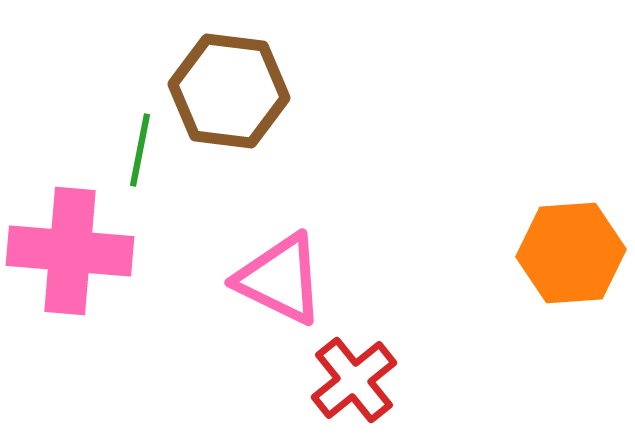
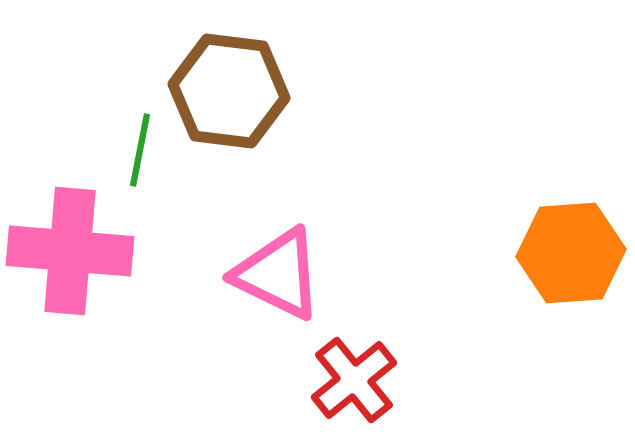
pink triangle: moved 2 px left, 5 px up
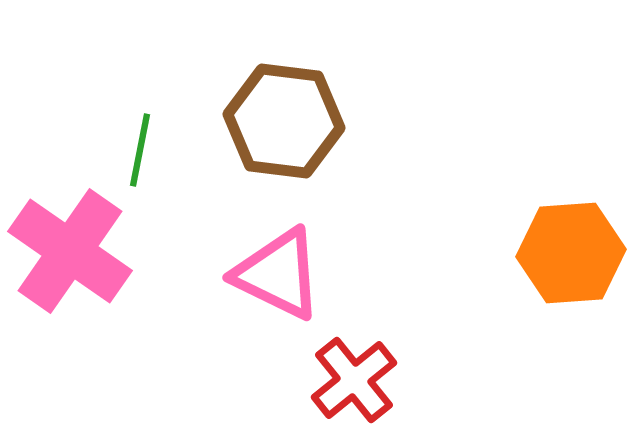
brown hexagon: moved 55 px right, 30 px down
pink cross: rotated 30 degrees clockwise
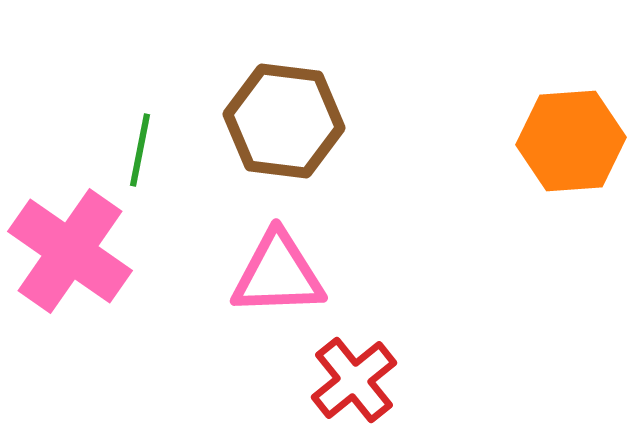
orange hexagon: moved 112 px up
pink triangle: rotated 28 degrees counterclockwise
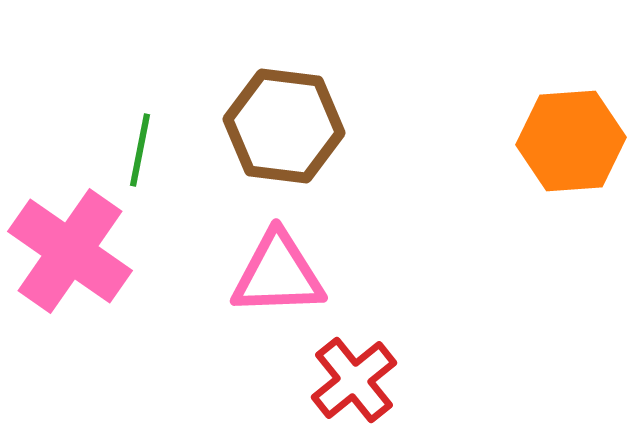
brown hexagon: moved 5 px down
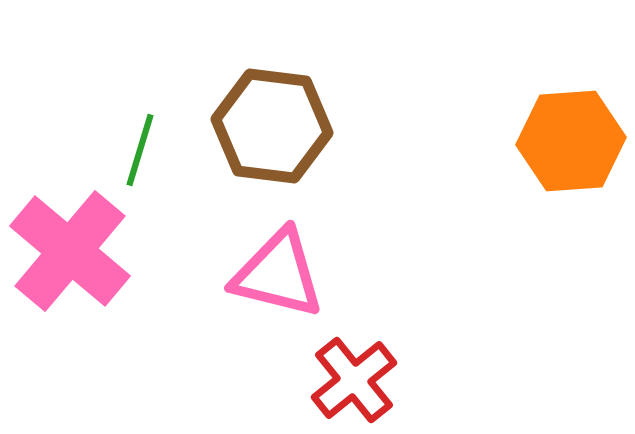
brown hexagon: moved 12 px left
green line: rotated 6 degrees clockwise
pink cross: rotated 5 degrees clockwise
pink triangle: rotated 16 degrees clockwise
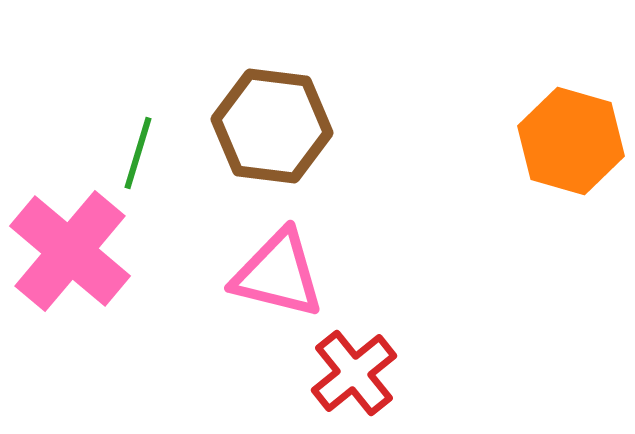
orange hexagon: rotated 20 degrees clockwise
green line: moved 2 px left, 3 px down
red cross: moved 7 px up
